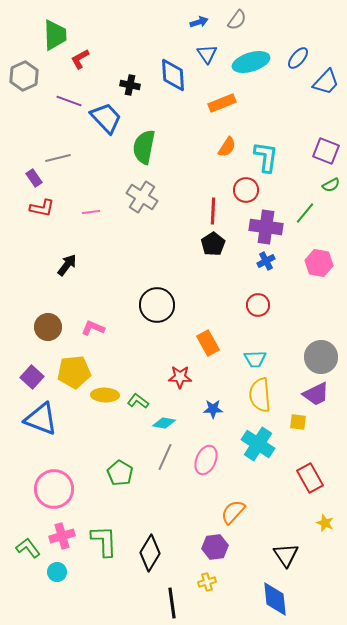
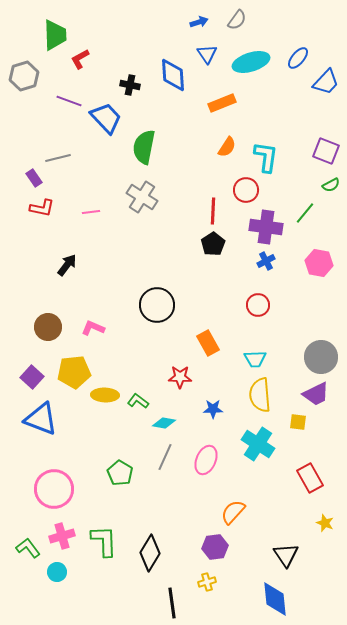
gray hexagon at (24, 76): rotated 8 degrees clockwise
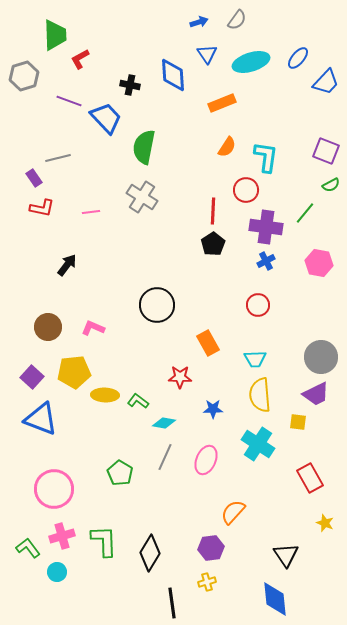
purple hexagon at (215, 547): moved 4 px left, 1 px down
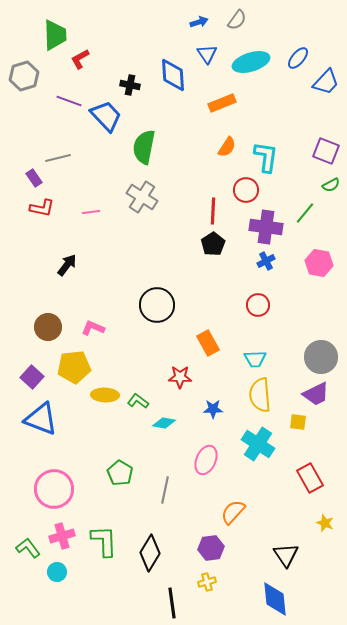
blue trapezoid at (106, 118): moved 2 px up
yellow pentagon at (74, 372): moved 5 px up
gray line at (165, 457): moved 33 px down; rotated 12 degrees counterclockwise
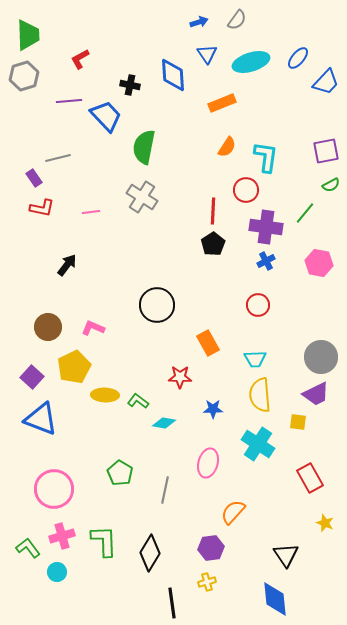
green trapezoid at (55, 35): moved 27 px left
purple line at (69, 101): rotated 25 degrees counterclockwise
purple square at (326, 151): rotated 32 degrees counterclockwise
yellow pentagon at (74, 367): rotated 20 degrees counterclockwise
pink ellipse at (206, 460): moved 2 px right, 3 px down; rotated 8 degrees counterclockwise
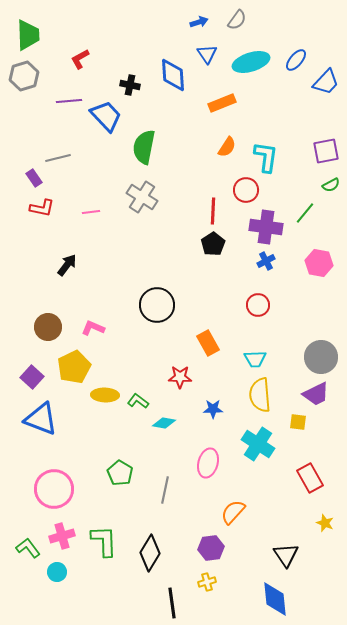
blue ellipse at (298, 58): moved 2 px left, 2 px down
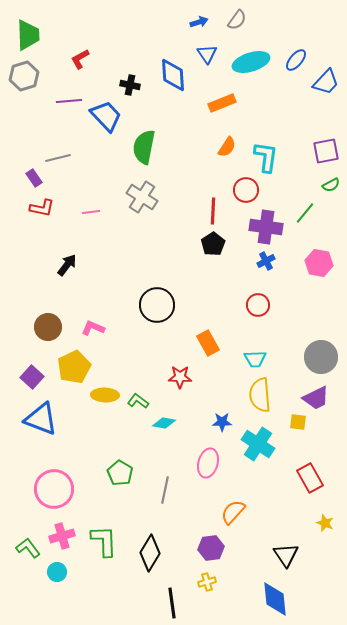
purple trapezoid at (316, 394): moved 4 px down
blue star at (213, 409): moved 9 px right, 13 px down
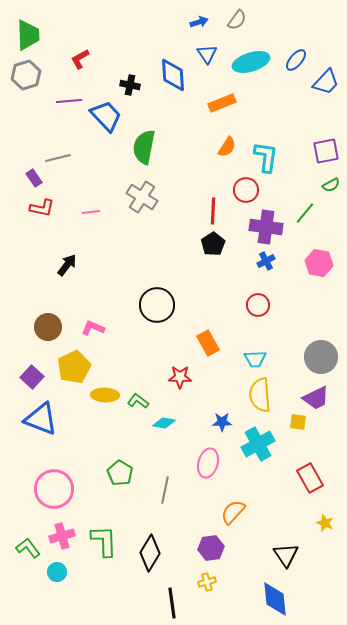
gray hexagon at (24, 76): moved 2 px right, 1 px up
cyan cross at (258, 444): rotated 28 degrees clockwise
